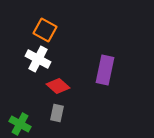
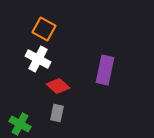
orange square: moved 1 px left, 1 px up
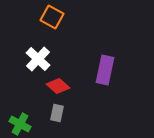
orange square: moved 8 px right, 12 px up
white cross: rotated 15 degrees clockwise
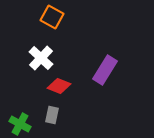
white cross: moved 3 px right, 1 px up
purple rectangle: rotated 20 degrees clockwise
red diamond: moved 1 px right; rotated 20 degrees counterclockwise
gray rectangle: moved 5 px left, 2 px down
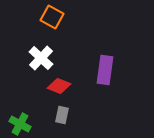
purple rectangle: rotated 24 degrees counterclockwise
gray rectangle: moved 10 px right
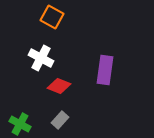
white cross: rotated 15 degrees counterclockwise
gray rectangle: moved 2 px left, 5 px down; rotated 30 degrees clockwise
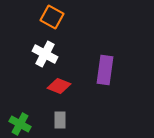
white cross: moved 4 px right, 4 px up
gray rectangle: rotated 42 degrees counterclockwise
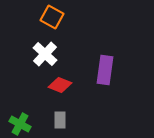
white cross: rotated 15 degrees clockwise
red diamond: moved 1 px right, 1 px up
